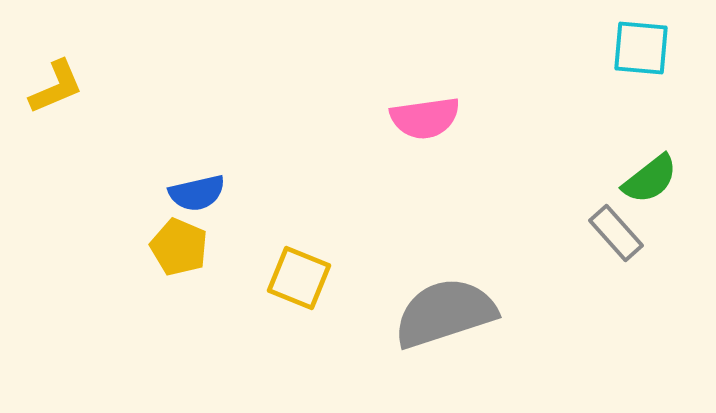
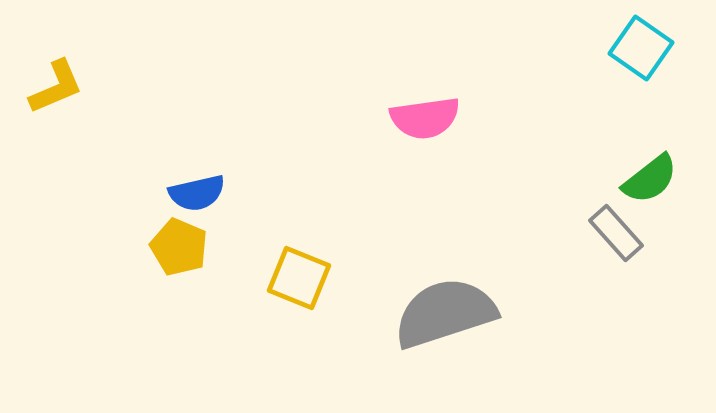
cyan square: rotated 30 degrees clockwise
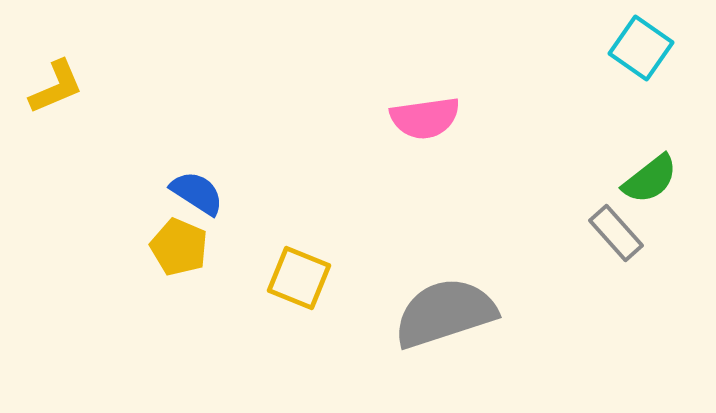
blue semicircle: rotated 134 degrees counterclockwise
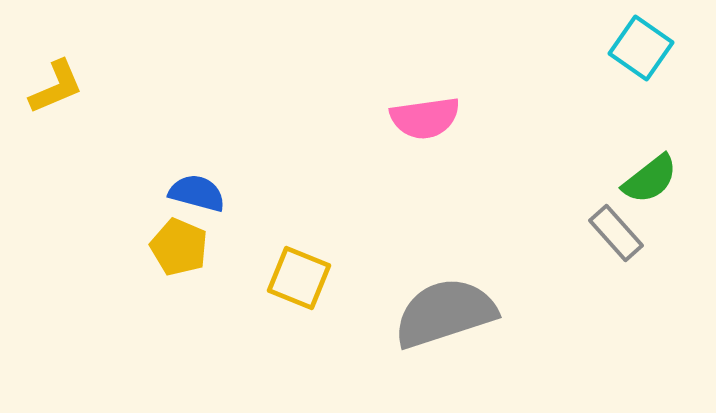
blue semicircle: rotated 18 degrees counterclockwise
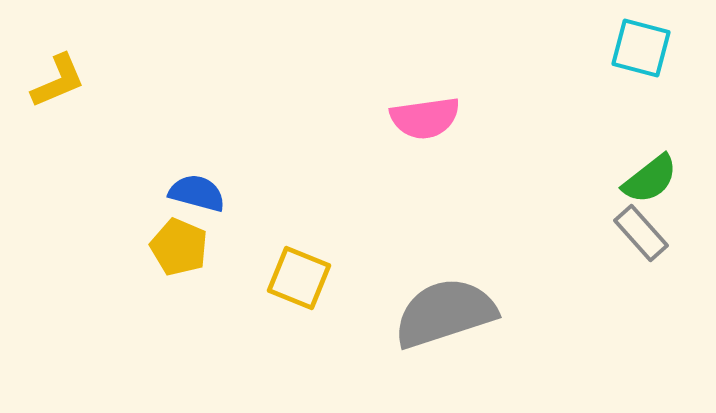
cyan square: rotated 20 degrees counterclockwise
yellow L-shape: moved 2 px right, 6 px up
gray rectangle: moved 25 px right
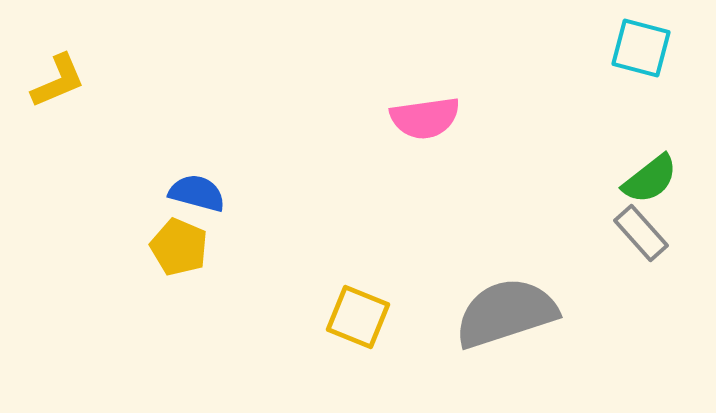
yellow square: moved 59 px right, 39 px down
gray semicircle: moved 61 px right
